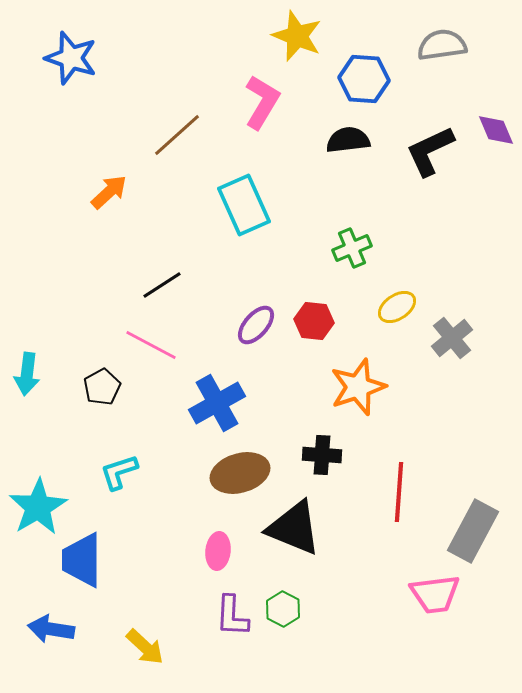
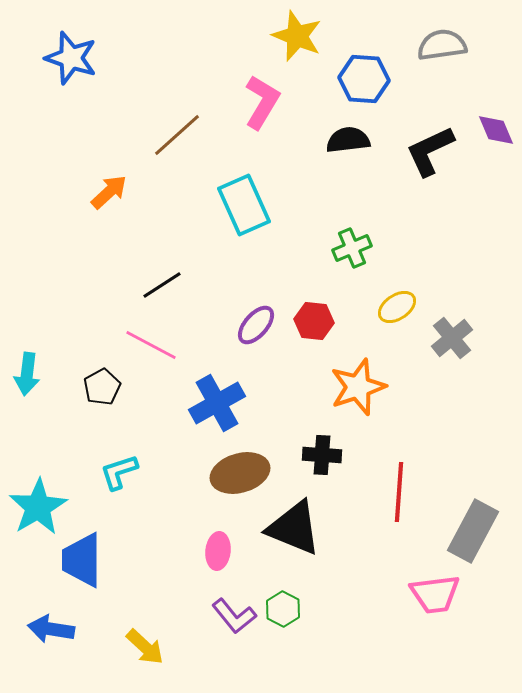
purple L-shape: moved 2 px right; rotated 42 degrees counterclockwise
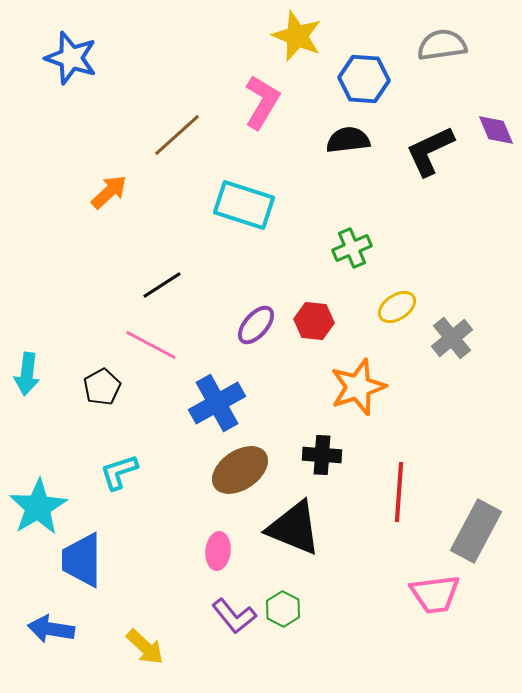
cyan rectangle: rotated 48 degrees counterclockwise
brown ellipse: moved 3 px up; rotated 18 degrees counterclockwise
gray rectangle: moved 3 px right
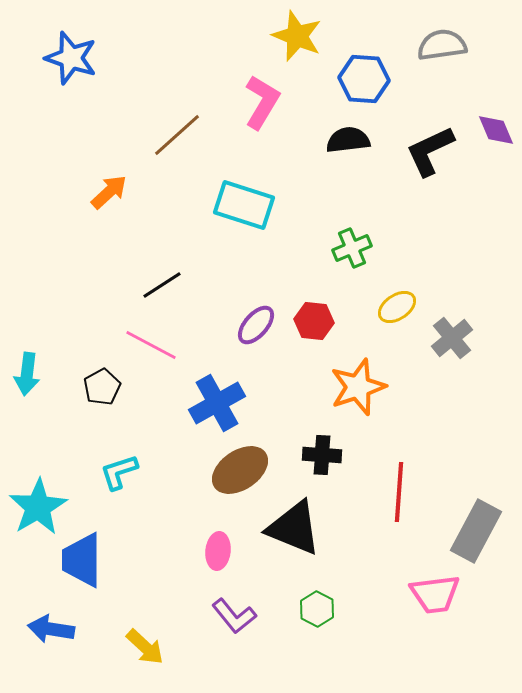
green hexagon: moved 34 px right
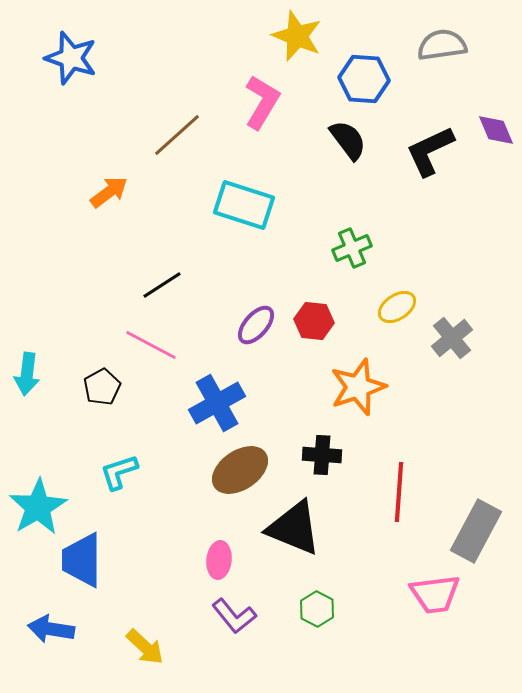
black semicircle: rotated 60 degrees clockwise
orange arrow: rotated 6 degrees clockwise
pink ellipse: moved 1 px right, 9 px down
